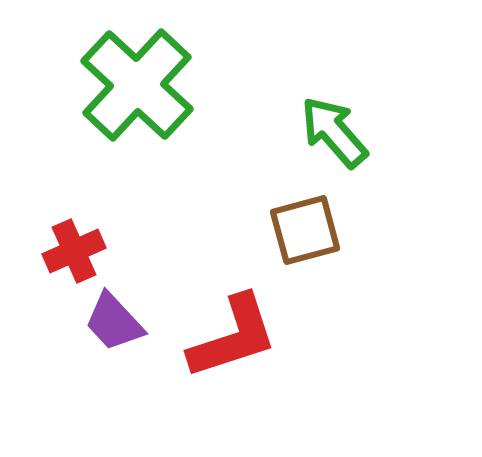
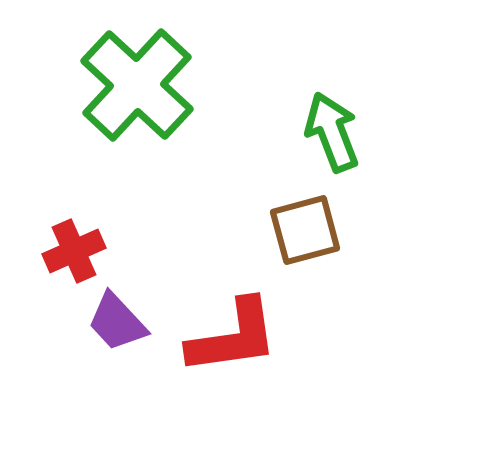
green arrow: moved 2 px left; rotated 20 degrees clockwise
purple trapezoid: moved 3 px right
red L-shape: rotated 10 degrees clockwise
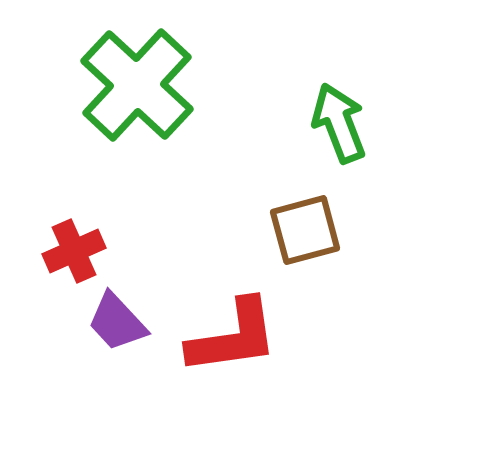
green arrow: moved 7 px right, 9 px up
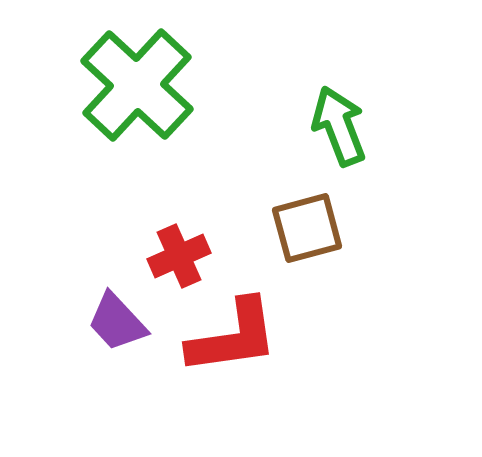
green arrow: moved 3 px down
brown square: moved 2 px right, 2 px up
red cross: moved 105 px right, 5 px down
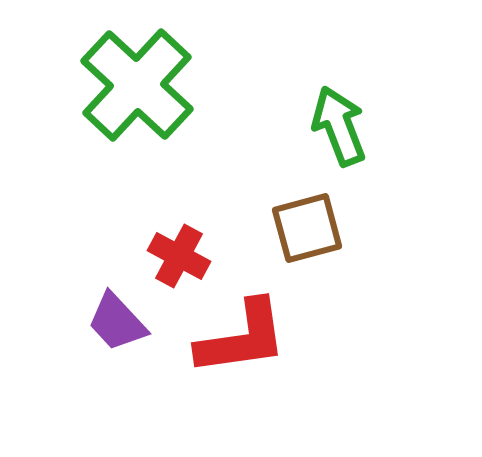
red cross: rotated 38 degrees counterclockwise
red L-shape: moved 9 px right, 1 px down
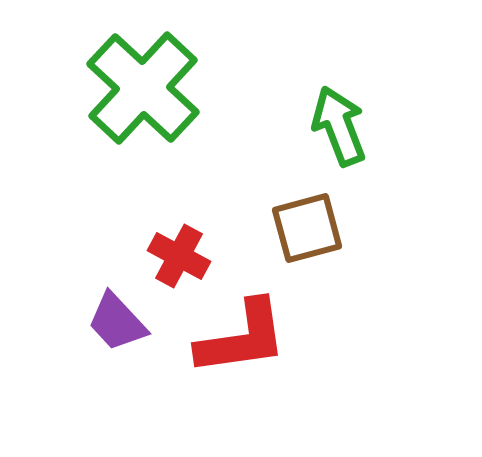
green cross: moved 6 px right, 3 px down
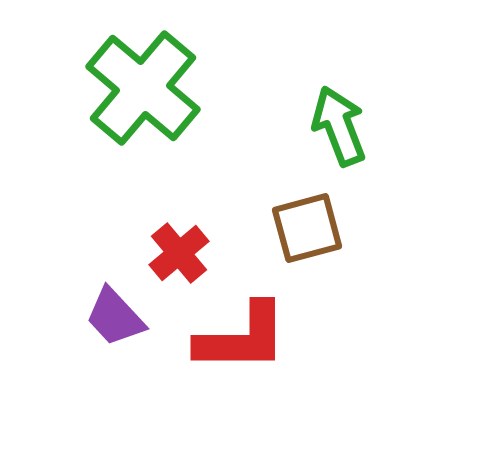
green cross: rotated 3 degrees counterclockwise
red cross: moved 3 px up; rotated 22 degrees clockwise
purple trapezoid: moved 2 px left, 5 px up
red L-shape: rotated 8 degrees clockwise
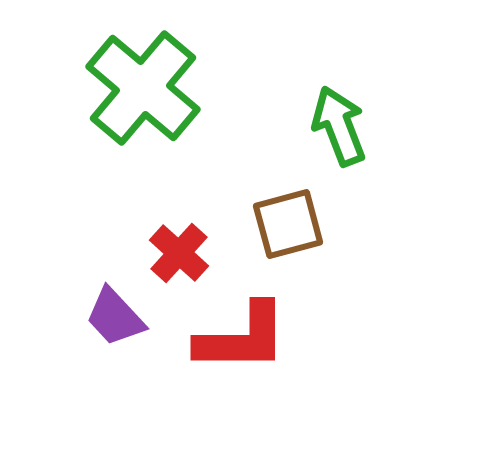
brown square: moved 19 px left, 4 px up
red cross: rotated 8 degrees counterclockwise
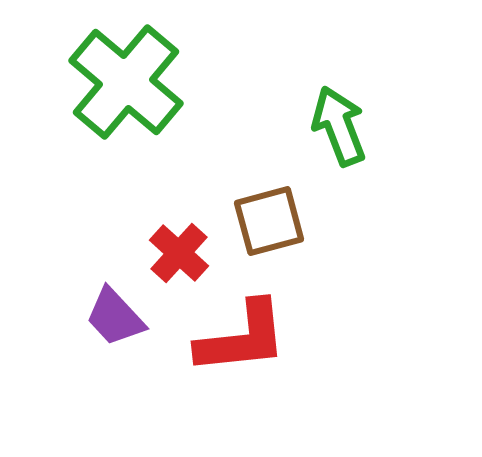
green cross: moved 17 px left, 6 px up
brown square: moved 19 px left, 3 px up
red L-shape: rotated 6 degrees counterclockwise
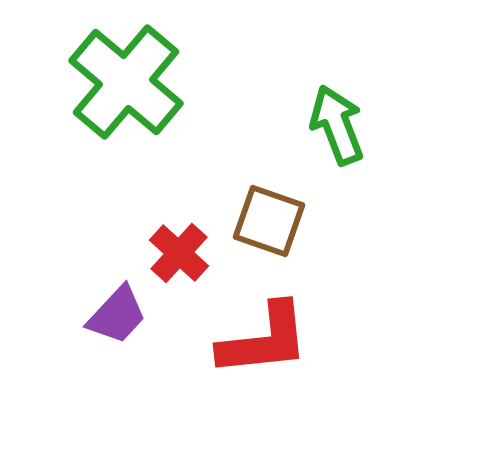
green arrow: moved 2 px left, 1 px up
brown square: rotated 34 degrees clockwise
purple trapezoid: moved 2 px right, 2 px up; rotated 94 degrees counterclockwise
red L-shape: moved 22 px right, 2 px down
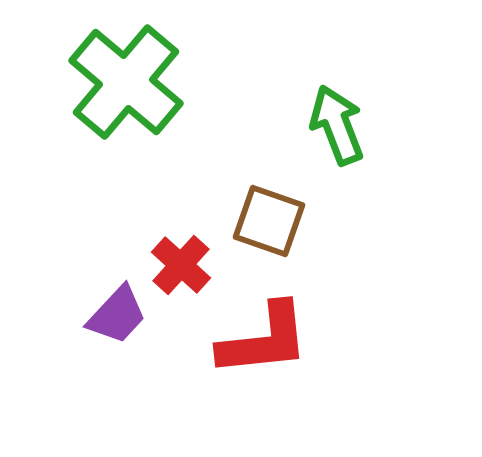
red cross: moved 2 px right, 12 px down
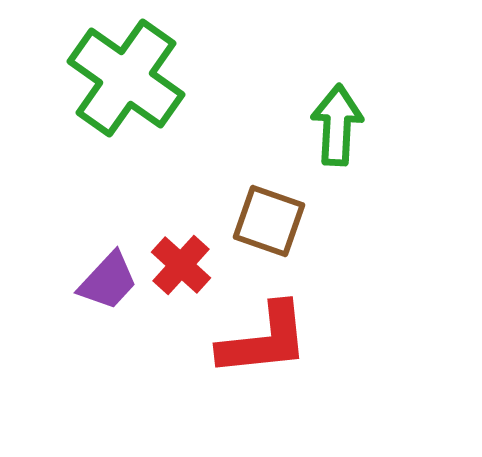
green cross: moved 4 px up; rotated 5 degrees counterclockwise
green arrow: rotated 24 degrees clockwise
purple trapezoid: moved 9 px left, 34 px up
